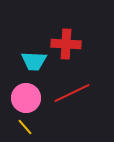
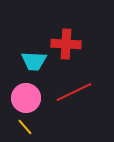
red line: moved 2 px right, 1 px up
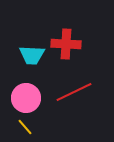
cyan trapezoid: moved 2 px left, 6 px up
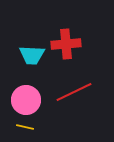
red cross: rotated 8 degrees counterclockwise
pink circle: moved 2 px down
yellow line: rotated 36 degrees counterclockwise
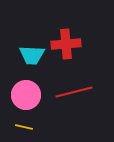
red line: rotated 12 degrees clockwise
pink circle: moved 5 px up
yellow line: moved 1 px left
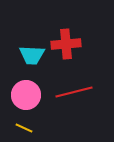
yellow line: moved 1 px down; rotated 12 degrees clockwise
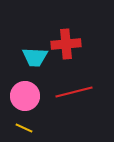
cyan trapezoid: moved 3 px right, 2 px down
pink circle: moved 1 px left, 1 px down
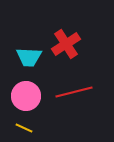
red cross: rotated 28 degrees counterclockwise
cyan trapezoid: moved 6 px left
pink circle: moved 1 px right
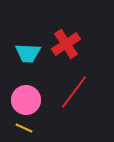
cyan trapezoid: moved 1 px left, 4 px up
red line: rotated 39 degrees counterclockwise
pink circle: moved 4 px down
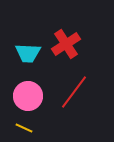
pink circle: moved 2 px right, 4 px up
